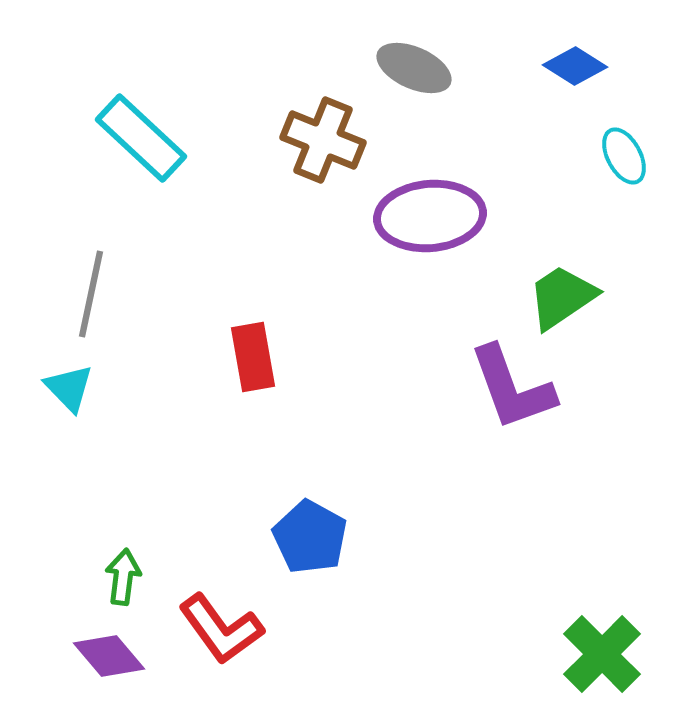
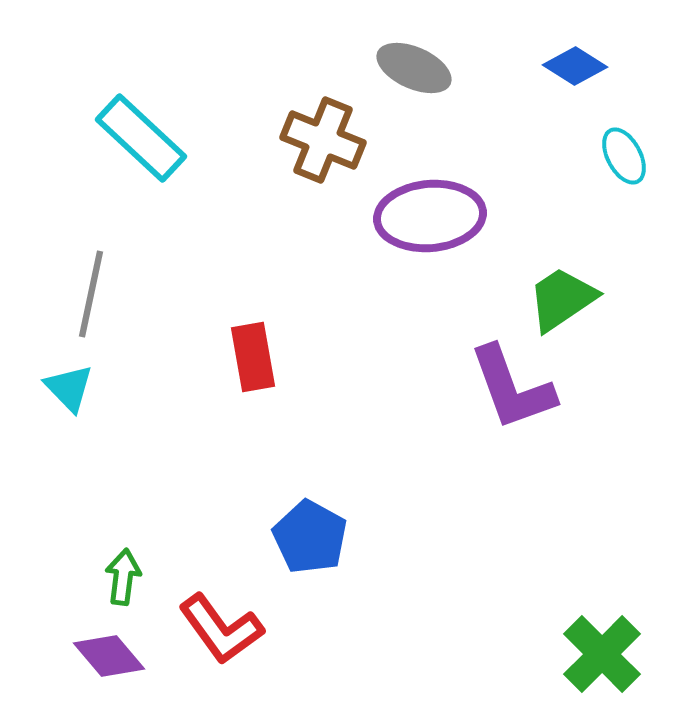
green trapezoid: moved 2 px down
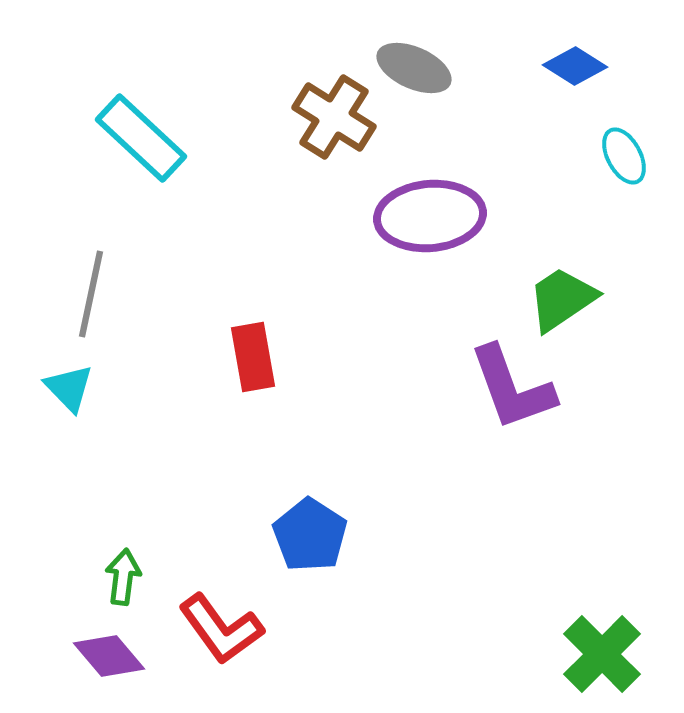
brown cross: moved 11 px right, 23 px up; rotated 10 degrees clockwise
blue pentagon: moved 2 px up; rotated 4 degrees clockwise
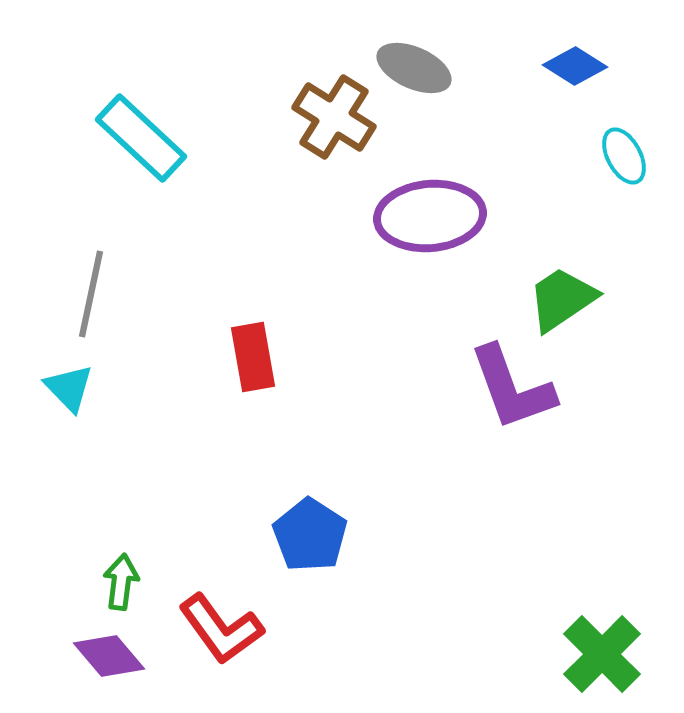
green arrow: moved 2 px left, 5 px down
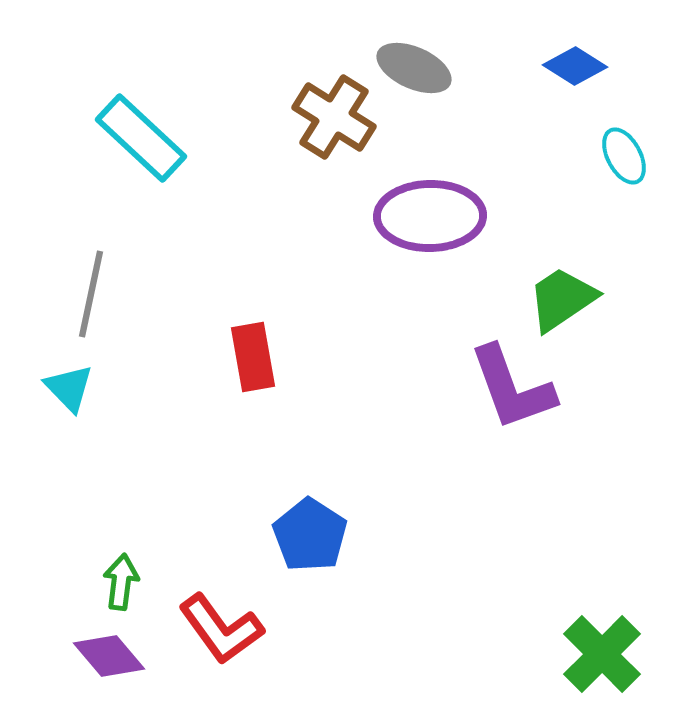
purple ellipse: rotated 4 degrees clockwise
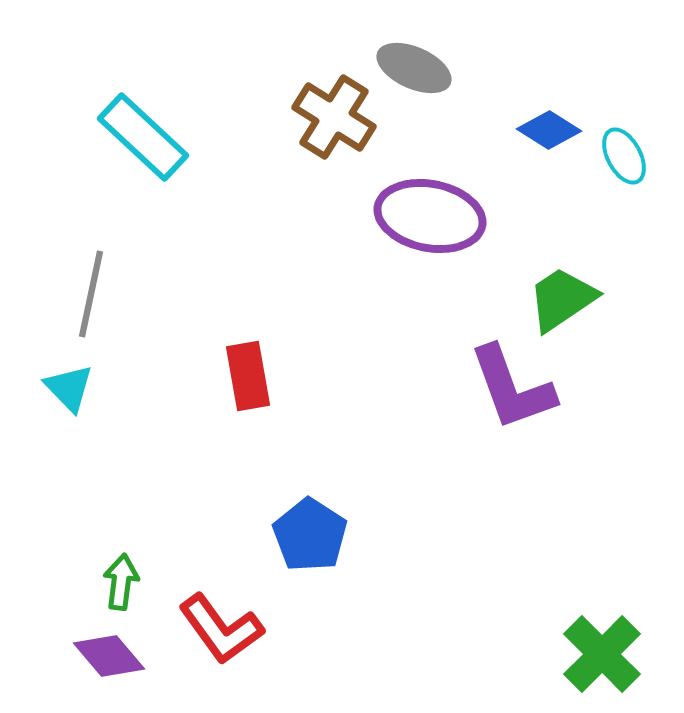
blue diamond: moved 26 px left, 64 px down
cyan rectangle: moved 2 px right, 1 px up
purple ellipse: rotated 12 degrees clockwise
red rectangle: moved 5 px left, 19 px down
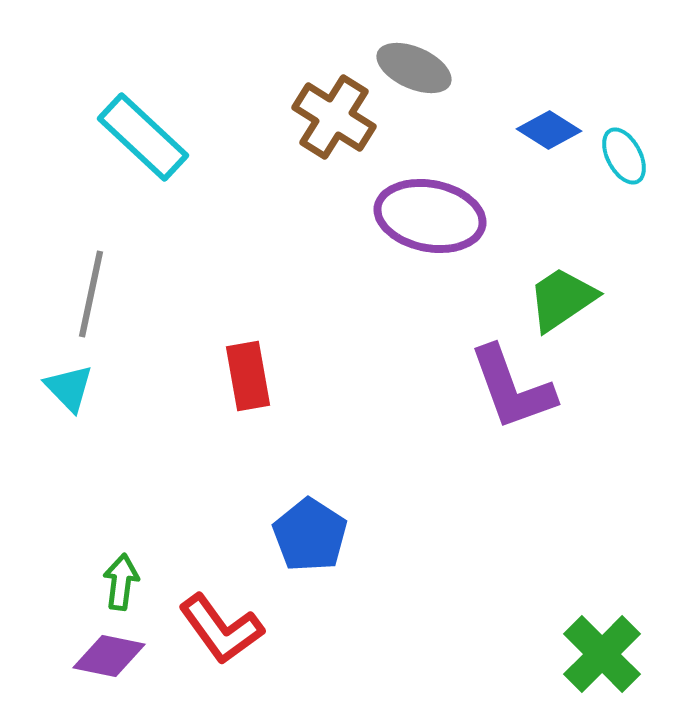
purple diamond: rotated 38 degrees counterclockwise
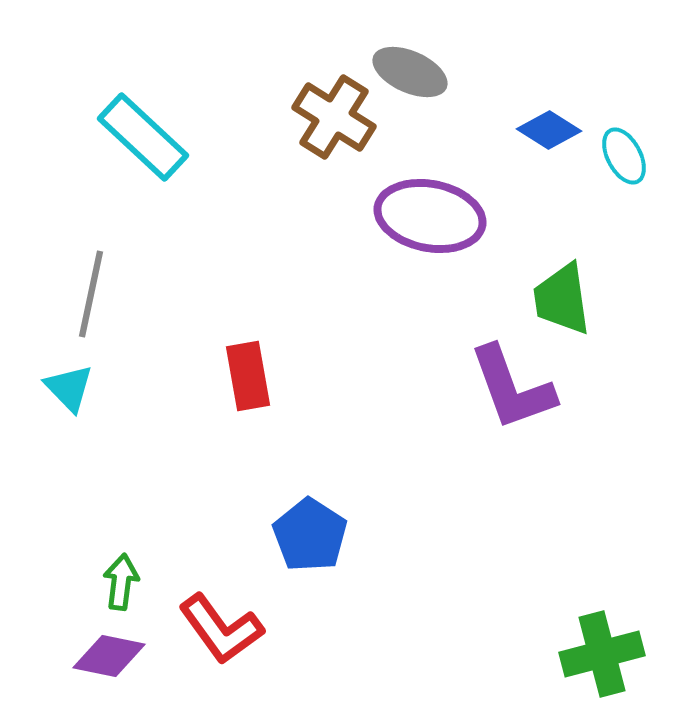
gray ellipse: moved 4 px left, 4 px down
green trapezoid: rotated 64 degrees counterclockwise
green cross: rotated 30 degrees clockwise
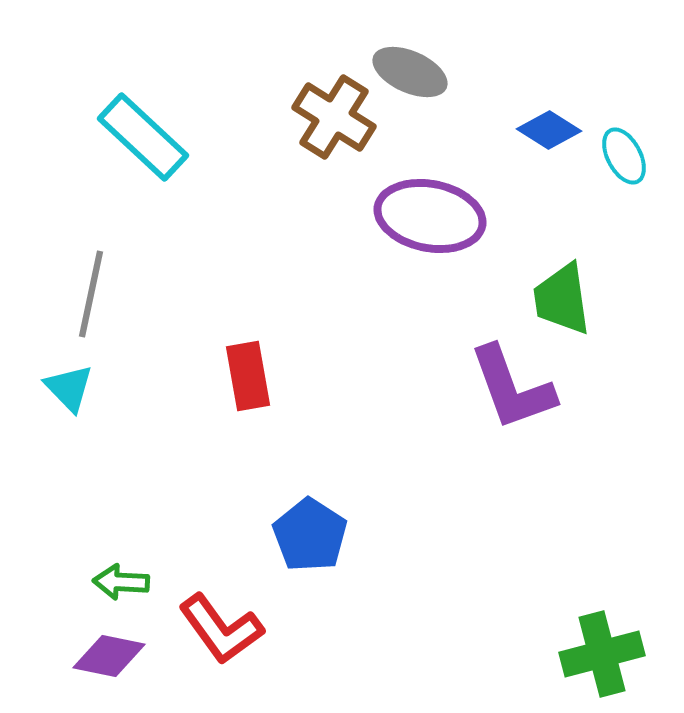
green arrow: rotated 94 degrees counterclockwise
